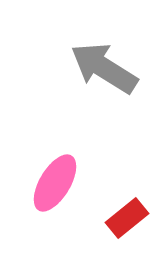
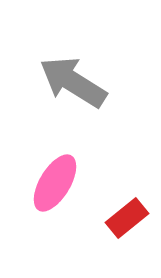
gray arrow: moved 31 px left, 14 px down
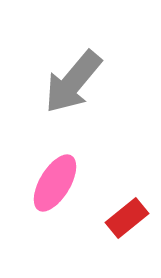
gray arrow: rotated 82 degrees counterclockwise
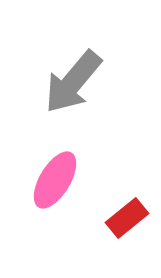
pink ellipse: moved 3 px up
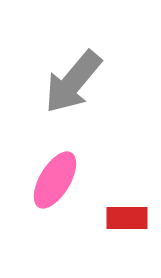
red rectangle: rotated 39 degrees clockwise
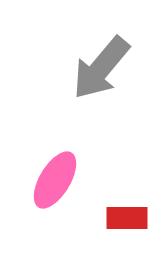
gray arrow: moved 28 px right, 14 px up
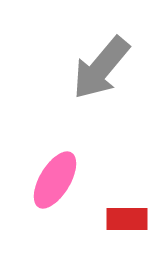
red rectangle: moved 1 px down
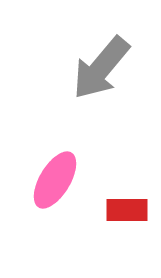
red rectangle: moved 9 px up
